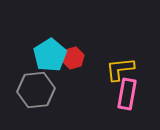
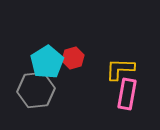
cyan pentagon: moved 3 px left, 7 px down
yellow L-shape: rotated 8 degrees clockwise
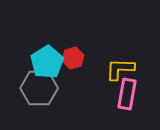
gray hexagon: moved 3 px right, 2 px up; rotated 6 degrees clockwise
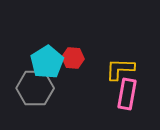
red hexagon: rotated 20 degrees clockwise
gray hexagon: moved 4 px left
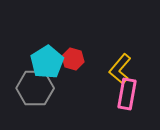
red hexagon: moved 1 px down; rotated 10 degrees clockwise
yellow L-shape: rotated 52 degrees counterclockwise
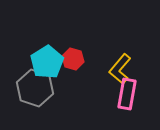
gray hexagon: rotated 18 degrees clockwise
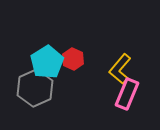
red hexagon: rotated 10 degrees clockwise
gray hexagon: rotated 18 degrees clockwise
pink rectangle: rotated 12 degrees clockwise
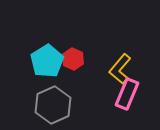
cyan pentagon: moved 1 px up
gray hexagon: moved 18 px right, 17 px down
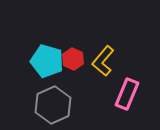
cyan pentagon: rotated 24 degrees counterclockwise
yellow L-shape: moved 17 px left, 8 px up
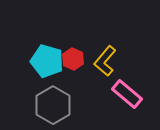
yellow L-shape: moved 2 px right
pink rectangle: rotated 72 degrees counterclockwise
gray hexagon: rotated 6 degrees counterclockwise
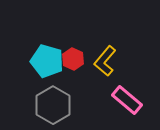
pink rectangle: moved 6 px down
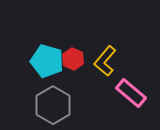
pink rectangle: moved 4 px right, 7 px up
